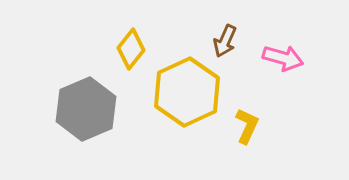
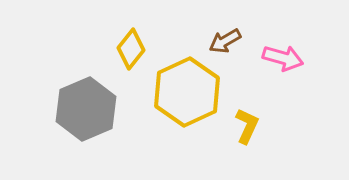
brown arrow: rotated 36 degrees clockwise
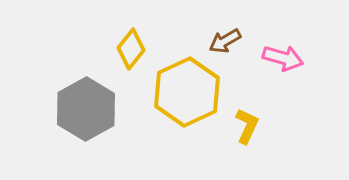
gray hexagon: rotated 6 degrees counterclockwise
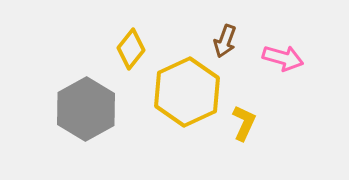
brown arrow: rotated 40 degrees counterclockwise
yellow L-shape: moved 3 px left, 3 px up
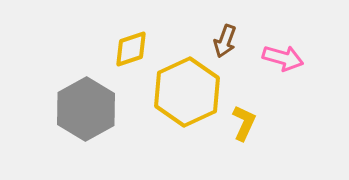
yellow diamond: rotated 33 degrees clockwise
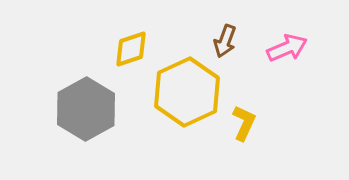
pink arrow: moved 4 px right, 10 px up; rotated 39 degrees counterclockwise
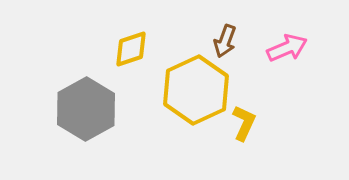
yellow hexagon: moved 9 px right, 2 px up
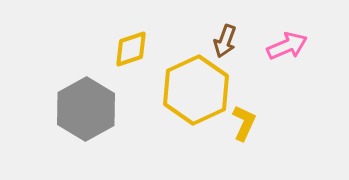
pink arrow: moved 2 px up
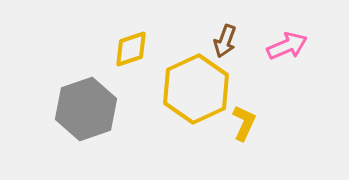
yellow hexagon: moved 1 px up
gray hexagon: rotated 10 degrees clockwise
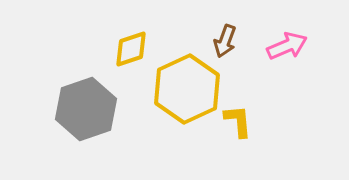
yellow hexagon: moved 9 px left
yellow L-shape: moved 6 px left, 2 px up; rotated 30 degrees counterclockwise
